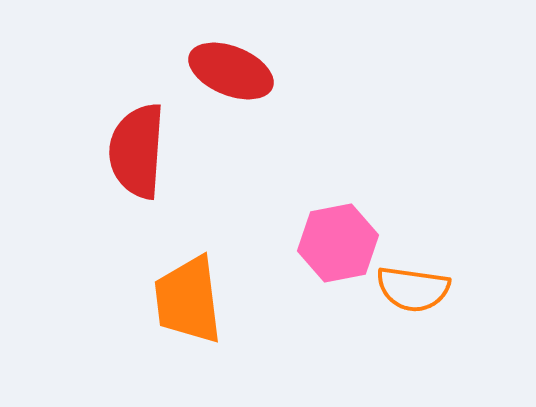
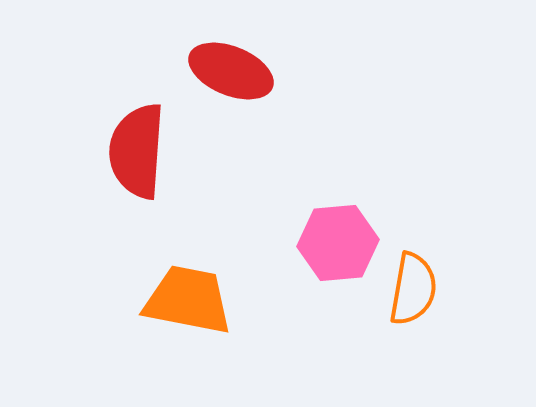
pink hexagon: rotated 6 degrees clockwise
orange semicircle: rotated 88 degrees counterclockwise
orange trapezoid: rotated 108 degrees clockwise
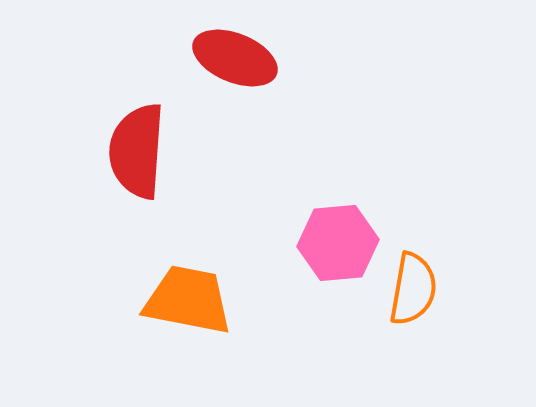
red ellipse: moved 4 px right, 13 px up
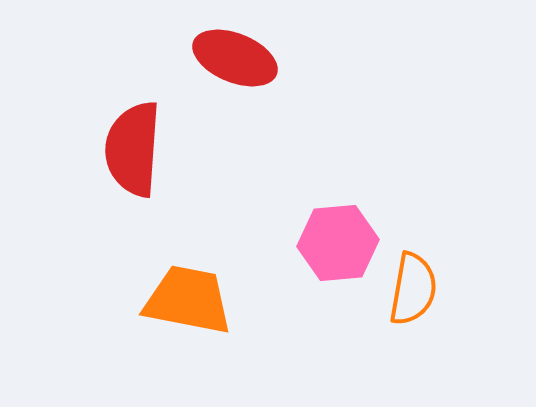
red semicircle: moved 4 px left, 2 px up
